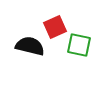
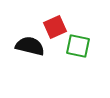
green square: moved 1 px left, 1 px down
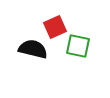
black semicircle: moved 3 px right, 3 px down
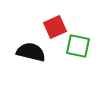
black semicircle: moved 2 px left, 3 px down
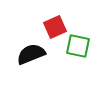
black semicircle: moved 2 px down; rotated 36 degrees counterclockwise
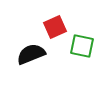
green square: moved 4 px right
